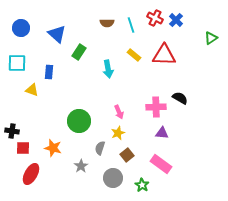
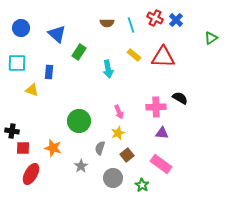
red triangle: moved 1 px left, 2 px down
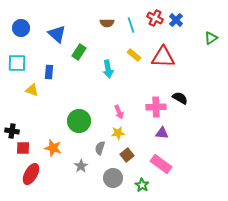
yellow star: rotated 16 degrees clockwise
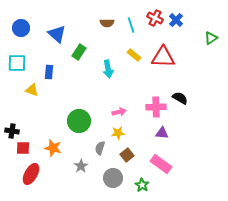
pink arrow: rotated 80 degrees counterclockwise
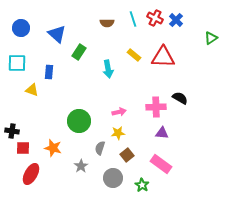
cyan line: moved 2 px right, 6 px up
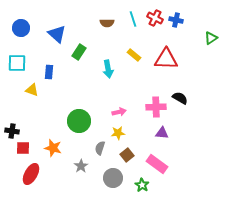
blue cross: rotated 32 degrees counterclockwise
red triangle: moved 3 px right, 2 px down
pink rectangle: moved 4 px left
